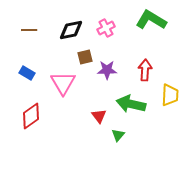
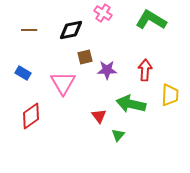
pink cross: moved 3 px left, 15 px up; rotated 30 degrees counterclockwise
blue rectangle: moved 4 px left
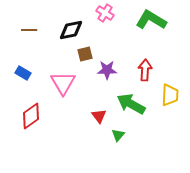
pink cross: moved 2 px right
brown square: moved 3 px up
green arrow: rotated 16 degrees clockwise
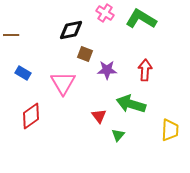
green L-shape: moved 10 px left, 1 px up
brown line: moved 18 px left, 5 px down
brown square: rotated 35 degrees clockwise
yellow trapezoid: moved 35 px down
green arrow: rotated 12 degrees counterclockwise
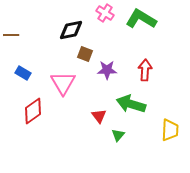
red diamond: moved 2 px right, 5 px up
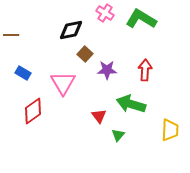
brown square: rotated 21 degrees clockwise
